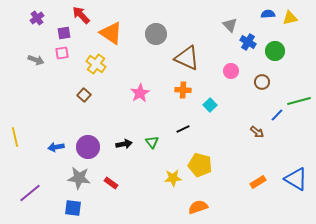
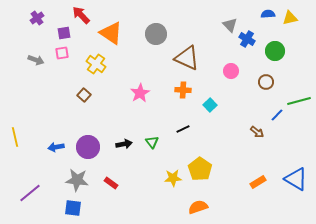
blue cross: moved 1 px left, 3 px up
brown circle: moved 4 px right
yellow pentagon: moved 4 px down; rotated 20 degrees clockwise
gray star: moved 2 px left, 2 px down
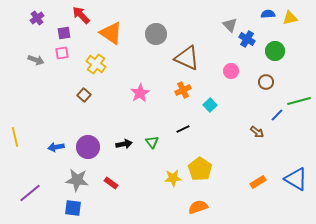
orange cross: rotated 28 degrees counterclockwise
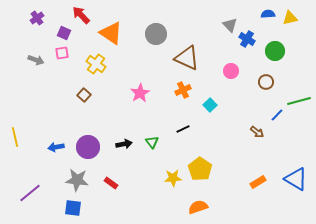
purple square: rotated 32 degrees clockwise
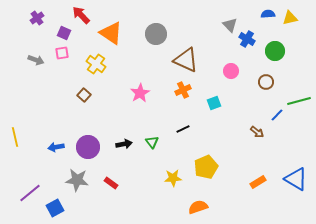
brown triangle: moved 1 px left, 2 px down
cyan square: moved 4 px right, 2 px up; rotated 24 degrees clockwise
yellow pentagon: moved 6 px right, 2 px up; rotated 15 degrees clockwise
blue square: moved 18 px left; rotated 36 degrees counterclockwise
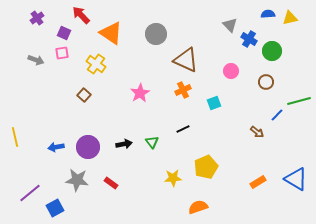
blue cross: moved 2 px right
green circle: moved 3 px left
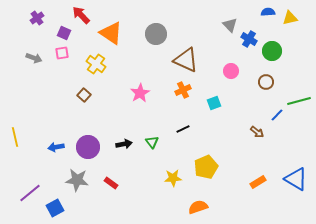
blue semicircle: moved 2 px up
gray arrow: moved 2 px left, 2 px up
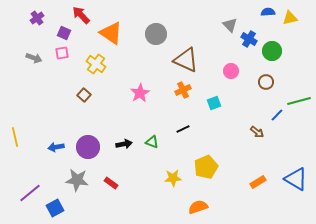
green triangle: rotated 32 degrees counterclockwise
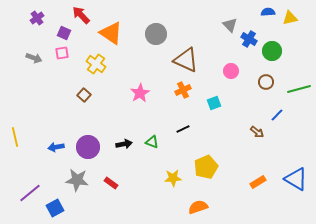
green line: moved 12 px up
